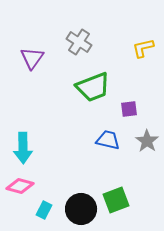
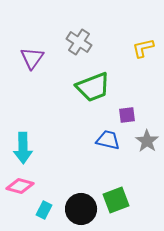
purple square: moved 2 px left, 6 px down
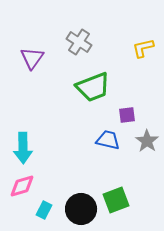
pink diamond: moved 2 px right; rotated 32 degrees counterclockwise
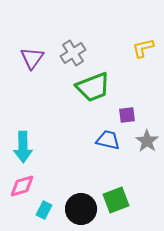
gray cross: moved 6 px left, 11 px down; rotated 25 degrees clockwise
cyan arrow: moved 1 px up
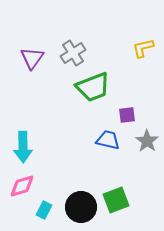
black circle: moved 2 px up
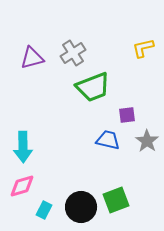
purple triangle: rotated 40 degrees clockwise
